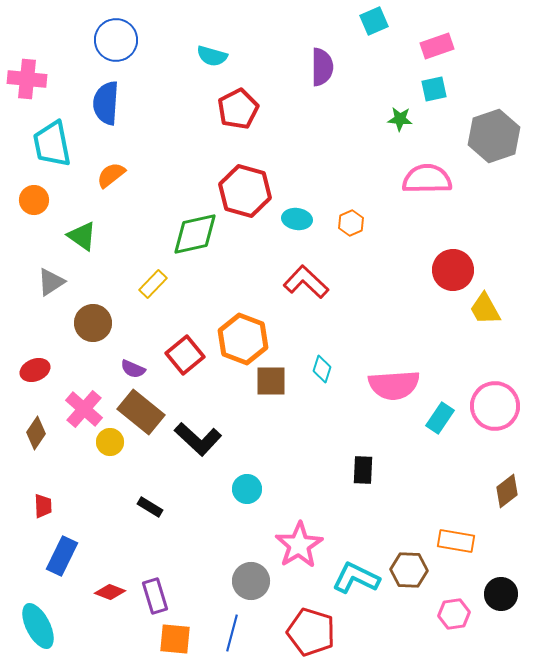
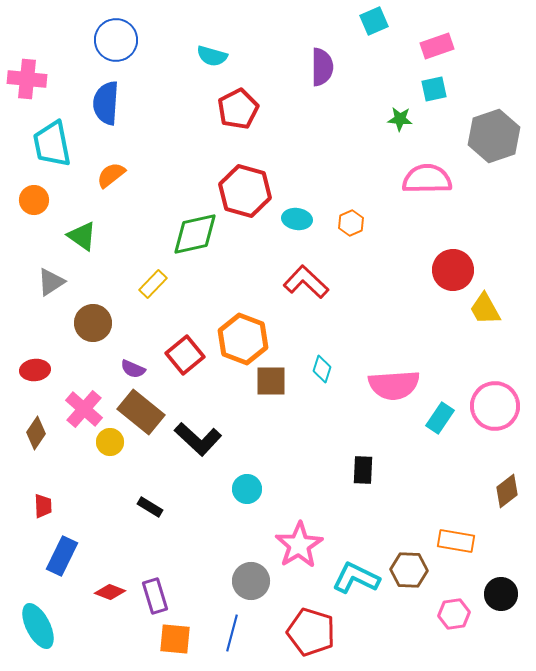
red ellipse at (35, 370): rotated 16 degrees clockwise
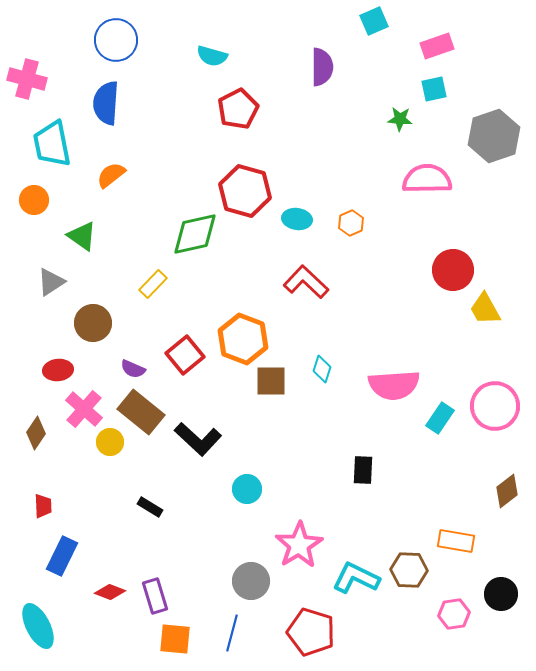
pink cross at (27, 79): rotated 9 degrees clockwise
red ellipse at (35, 370): moved 23 px right
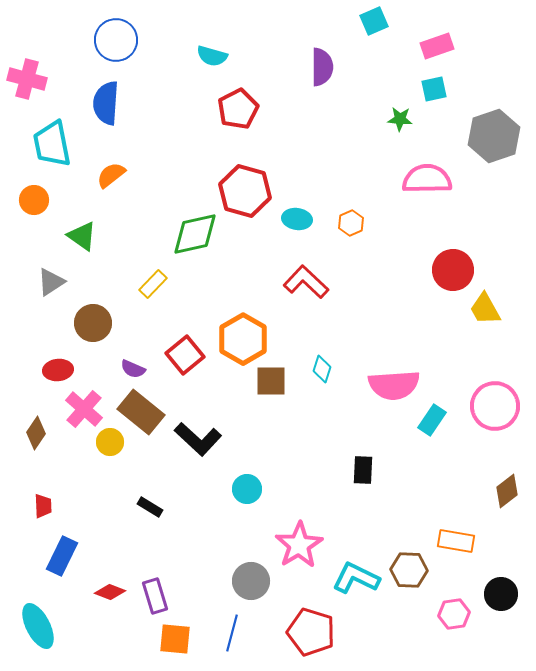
orange hexagon at (243, 339): rotated 9 degrees clockwise
cyan rectangle at (440, 418): moved 8 px left, 2 px down
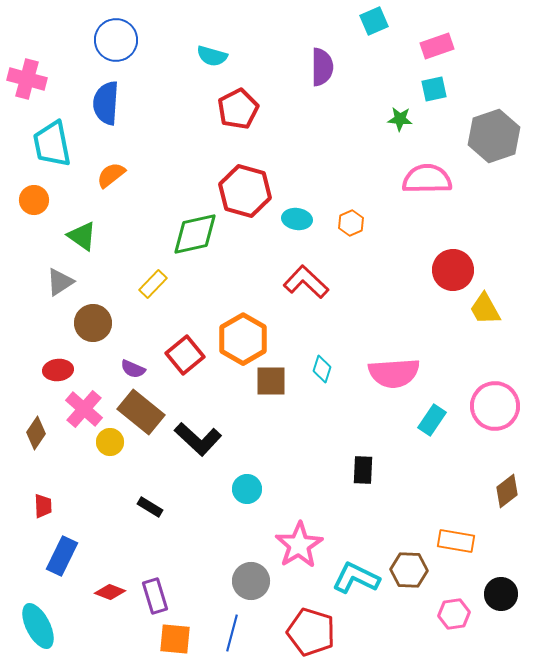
gray triangle at (51, 282): moved 9 px right
pink semicircle at (394, 385): moved 12 px up
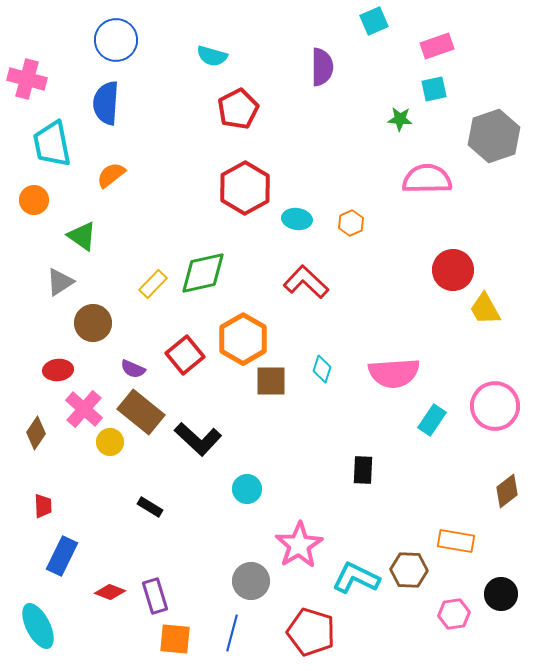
red hexagon at (245, 191): moved 3 px up; rotated 15 degrees clockwise
green diamond at (195, 234): moved 8 px right, 39 px down
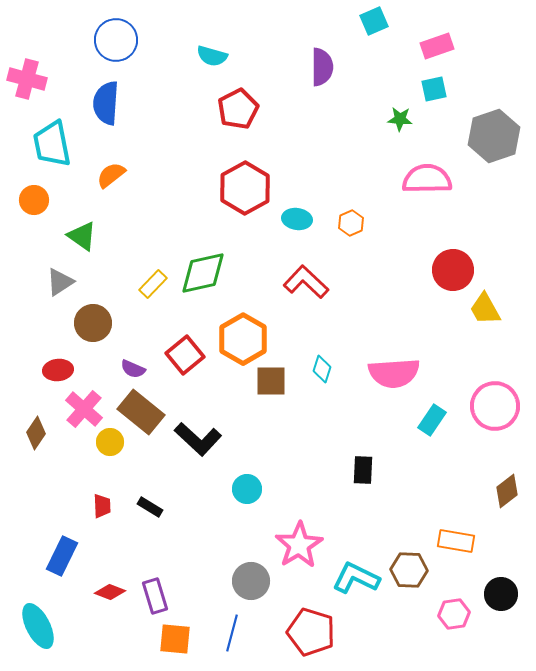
red trapezoid at (43, 506): moved 59 px right
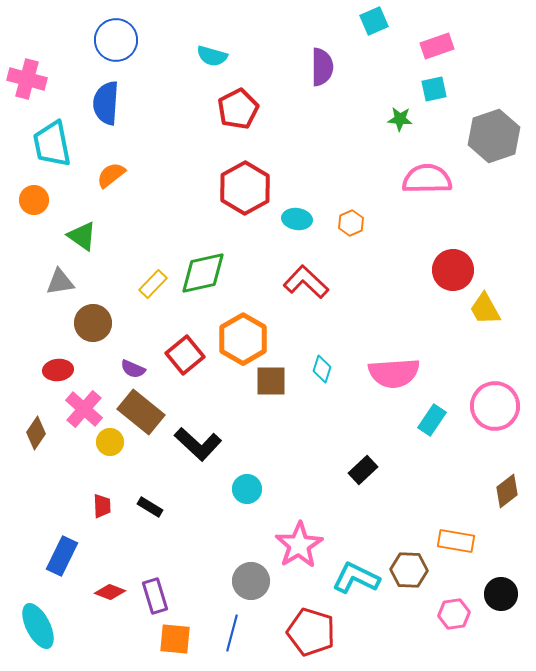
gray triangle at (60, 282): rotated 24 degrees clockwise
black L-shape at (198, 439): moved 5 px down
black rectangle at (363, 470): rotated 44 degrees clockwise
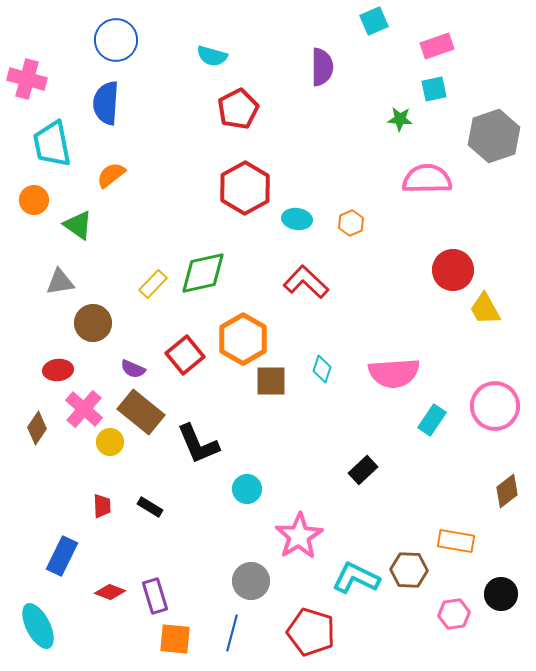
green triangle at (82, 236): moved 4 px left, 11 px up
brown diamond at (36, 433): moved 1 px right, 5 px up
black L-shape at (198, 444): rotated 24 degrees clockwise
pink star at (299, 545): moved 9 px up
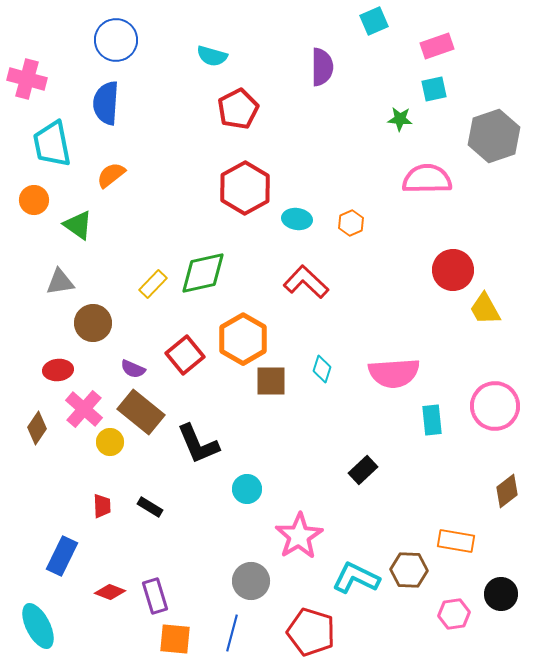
cyan rectangle at (432, 420): rotated 40 degrees counterclockwise
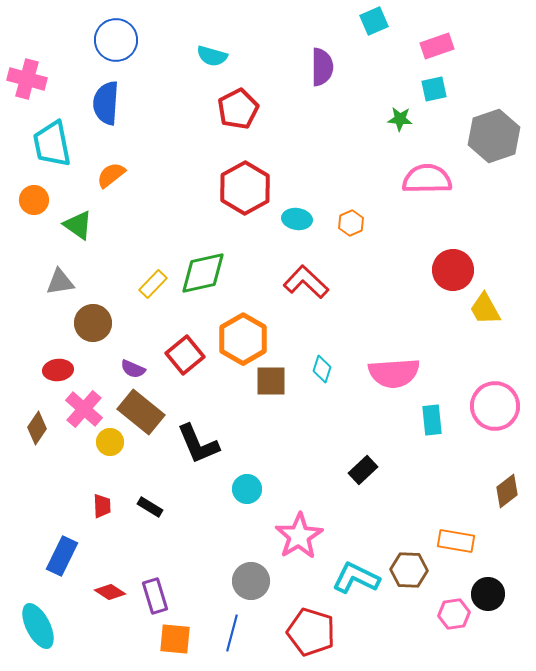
red diamond at (110, 592): rotated 12 degrees clockwise
black circle at (501, 594): moved 13 px left
